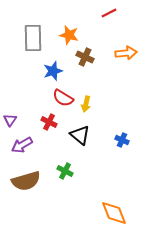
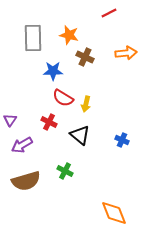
blue star: rotated 18 degrees clockwise
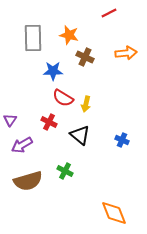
brown semicircle: moved 2 px right
